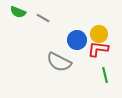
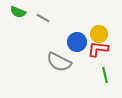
blue circle: moved 2 px down
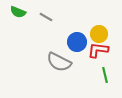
gray line: moved 3 px right, 1 px up
red L-shape: moved 1 px down
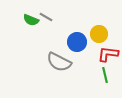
green semicircle: moved 13 px right, 8 px down
red L-shape: moved 10 px right, 4 px down
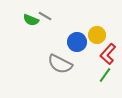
gray line: moved 1 px left, 1 px up
yellow circle: moved 2 px left, 1 px down
red L-shape: rotated 55 degrees counterclockwise
gray semicircle: moved 1 px right, 2 px down
green line: rotated 49 degrees clockwise
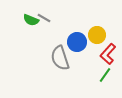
gray line: moved 1 px left, 2 px down
gray semicircle: moved 6 px up; rotated 45 degrees clockwise
